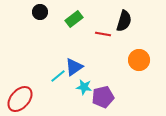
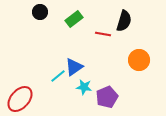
purple pentagon: moved 4 px right; rotated 10 degrees counterclockwise
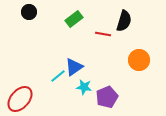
black circle: moved 11 px left
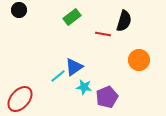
black circle: moved 10 px left, 2 px up
green rectangle: moved 2 px left, 2 px up
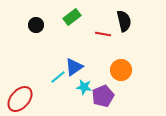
black circle: moved 17 px right, 15 px down
black semicircle: rotated 30 degrees counterclockwise
orange circle: moved 18 px left, 10 px down
cyan line: moved 1 px down
purple pentagon: moved 4 px left, 1 px up
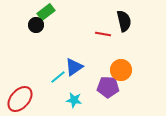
green rectangle: moved 26 px left, 5 px up
cyan star: moved 10 px left, 13 px down
purple pentagon: moved 5 px right, 9 px up; rotated 25 degrees clockwise
